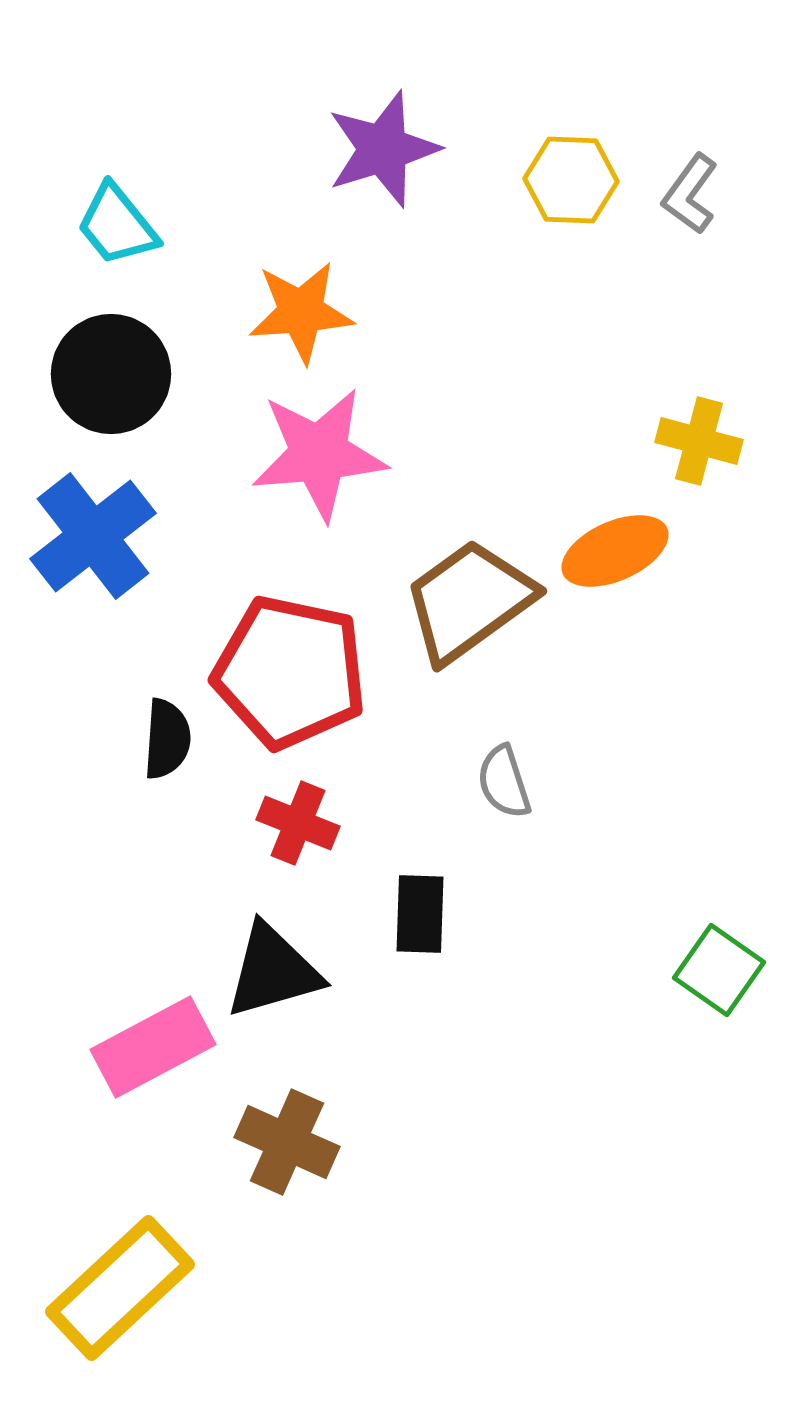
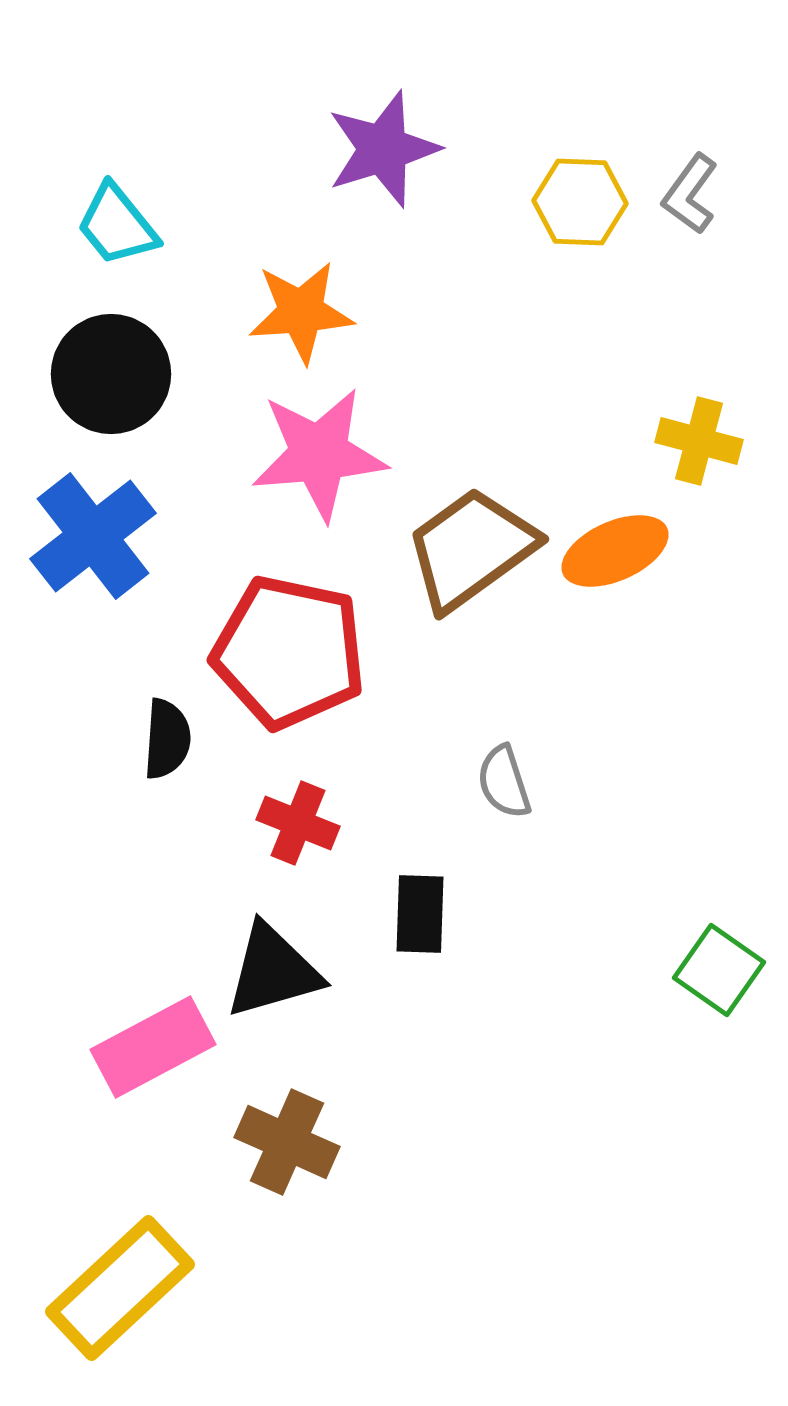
yellow hexagon: moved 9 px right, 22 px down
brown trapezoid: moved 2 px right, 52 px up
red pentagon: moved 1 px left, 20 px up
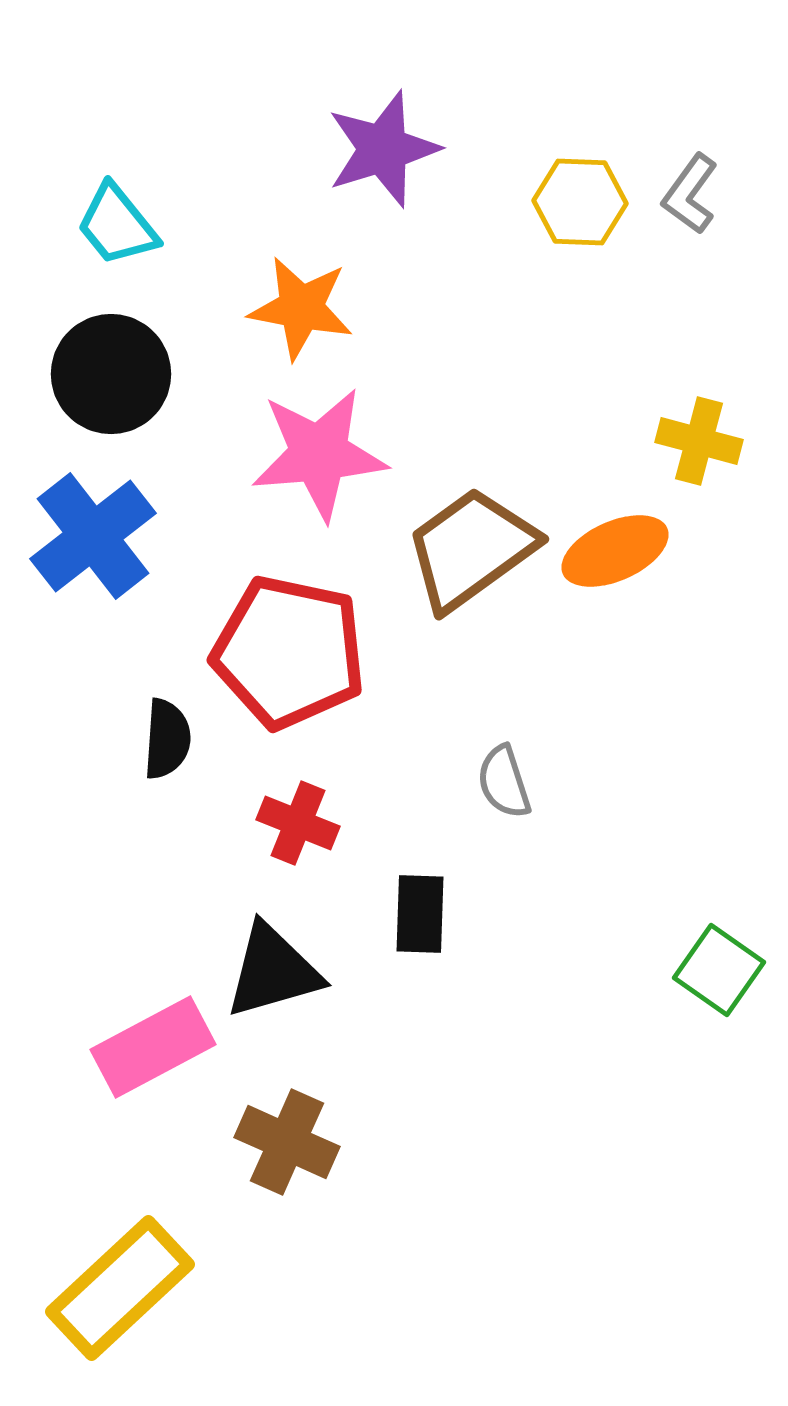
orange star: moved 4 px up; rotated 15 degrees clockwise
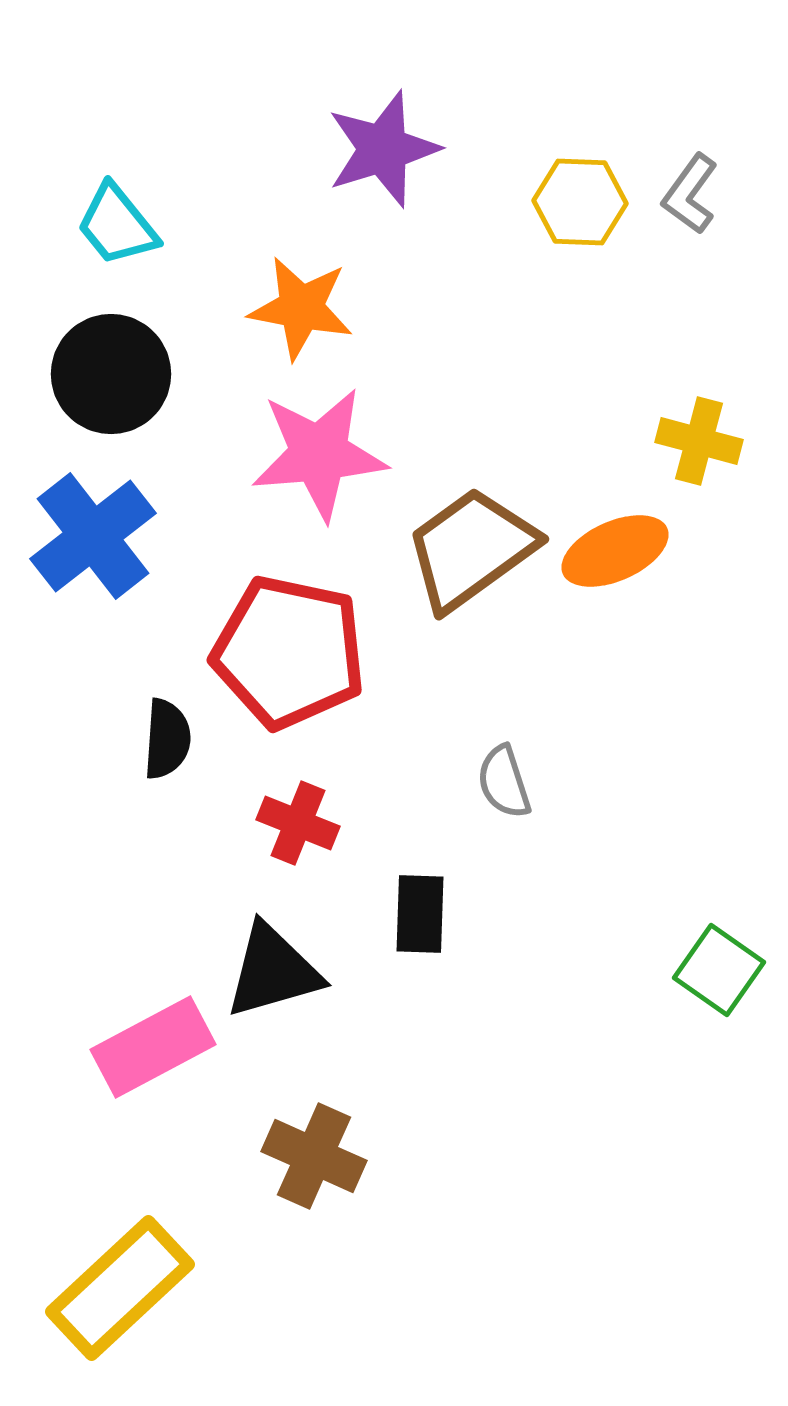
brown cross: moved 27 px right, 14 px down
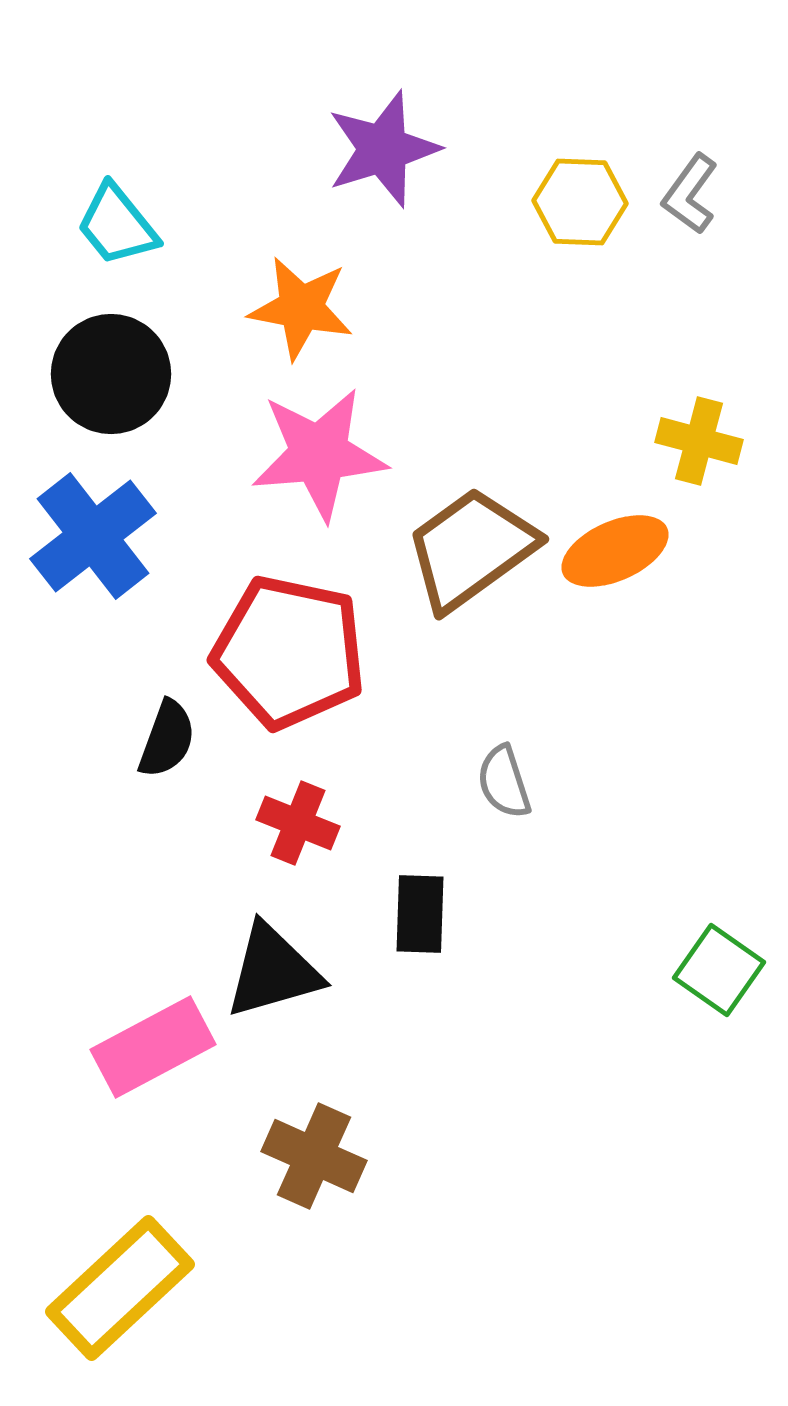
black semicircle: rotated 16 degrees clockwise
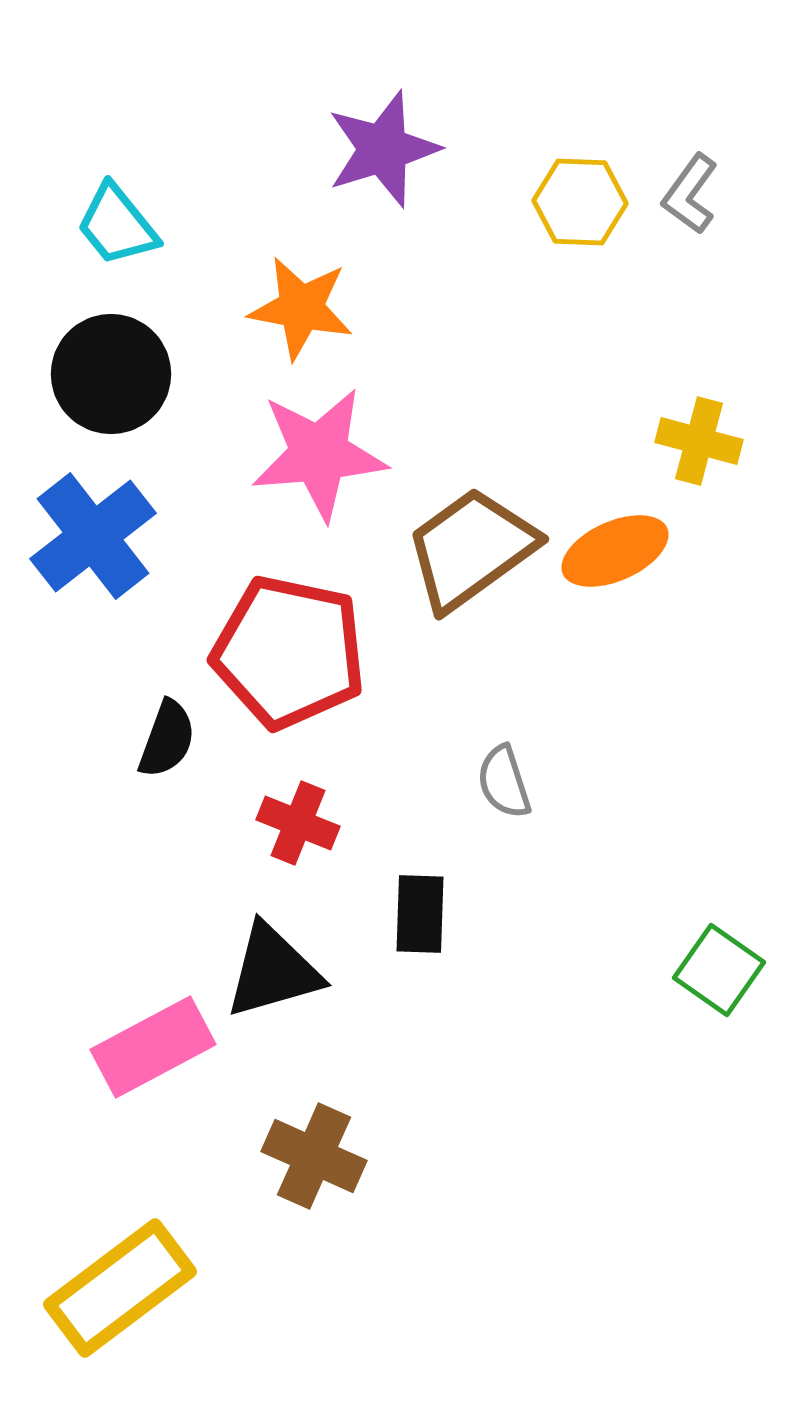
yellow rectangle: rotated 6 degrees clockwise
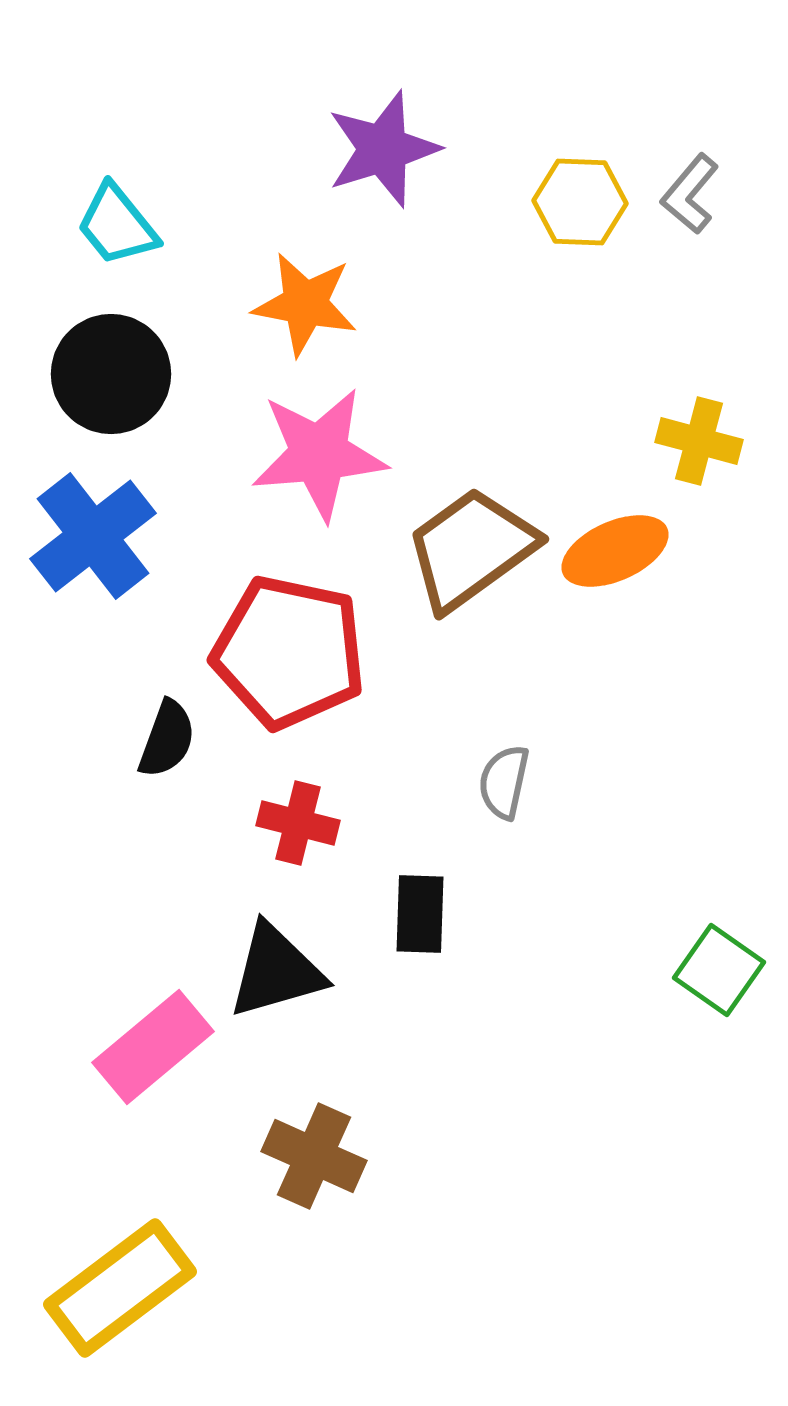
gray L-shape: rotated 4 degrees clockwise
orange star: moved 4 px right, 4 px up
gray semicircle: rotated 30 degrees clockwise
red cross: rotated 8 degrees counterclockwise
black triangle: moved 3 px right
pink rectangle: rotated 12 degrees counterclockwise
